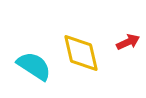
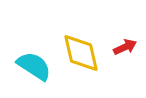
red arrow: moved 3 px left, 5 px down
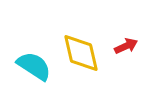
red arrow: moved 1 px right, 1 px up
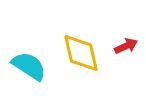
cyan semicircle: moved 5 px left
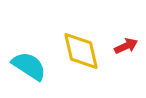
yellow diamond: moved 2 px up
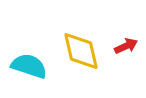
cyan semicircle: rotated 15 degrees counterclockwise
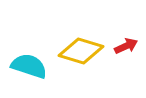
yellow diamond: rotated 60 degrees counterclockwise
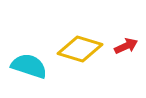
yellow diamond: moved 1 px left, 2 px up
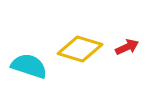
red arrow: moved 1 px right, 1 px down
